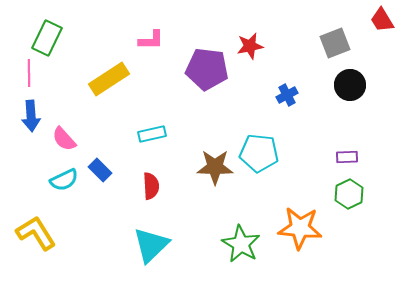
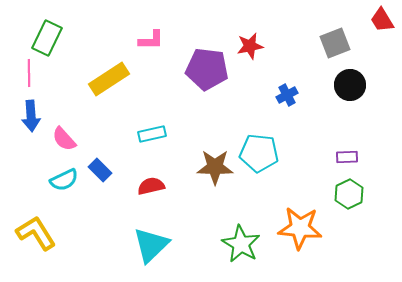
red semicircle: rotated 100 degrees counterclockwise
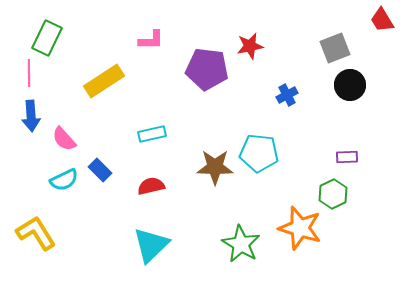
gray square: moved 5 px down
yellow rectangle: moved 5 px left, 2 px down
green hexagon: moved 16 px left
orange star: rotated 12 degrees clockwise
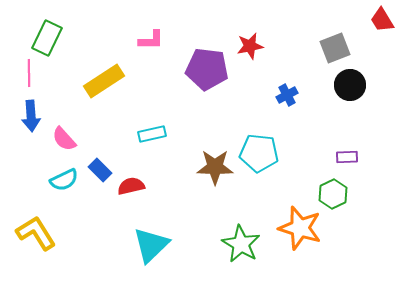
red semicircle: moved 20 px left
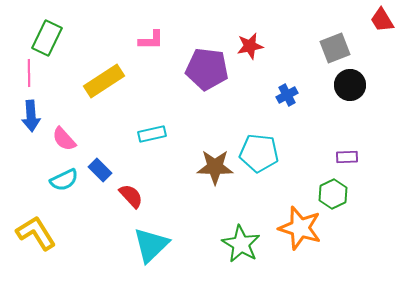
red semicircle: moved 10 px down; rotated 60 degrees clockwise
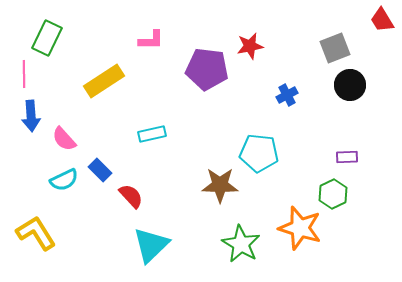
pink line: moved 5 px left, 1 px down
brown star: moved 5 px right, 18 px down
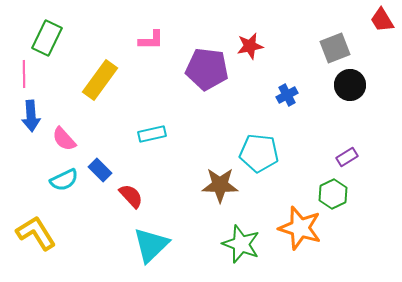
yellow rectangle: moved 4 px left, 1 px up; rotated 21 degrees counterclockwise
purple rectangle: rotated 30 degrees counterclockwise
green star: rotated 9 degrees counterclockwise
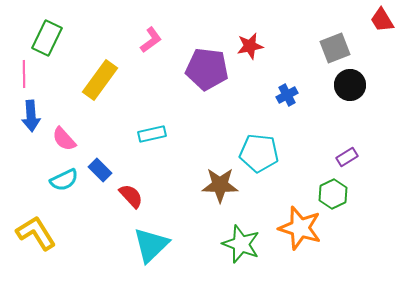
pink L-shape: rotated 36 degrees counterclockwise
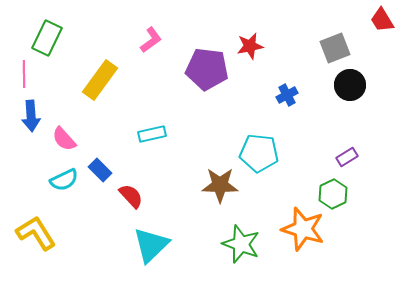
orange star: moved 3 px right, 1 px down
